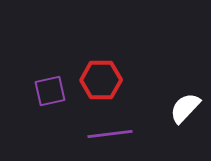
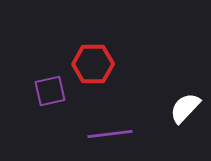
red hexagon: moved 8 px left, 16 px up
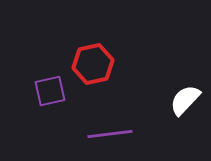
red hexagon: rotated 12 degrees counterclockwise
white semicircle: moved 8 px up
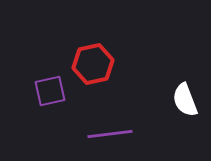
white semicircle: rotated 64 degrees counterclockwise
